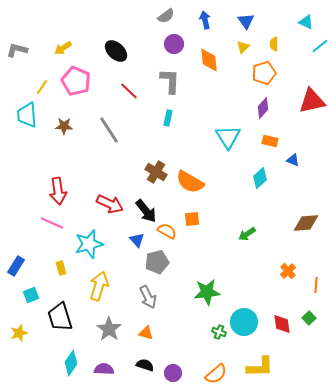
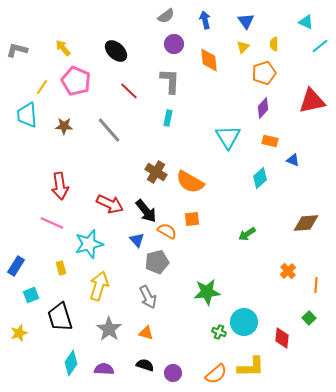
yellow arrow at (63, 48): rotated 84 degrees clockwise
gray line at (109, 130): rotated 8 degrees counterclockwise
red arrow at (58, 191): moved 2 px right, 5 px up
red diamond at (282, 324): moved 14 px down; rotated 15 degrees clockwise
yellow L-shape at (260, 367): moved 9 px left
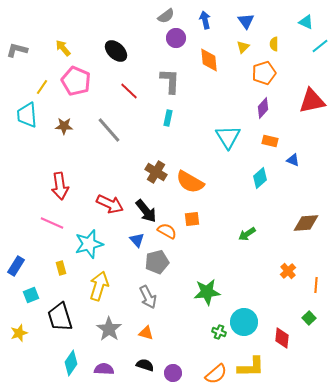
purple circle at (174, 44): moved 2 px right, 6 px up
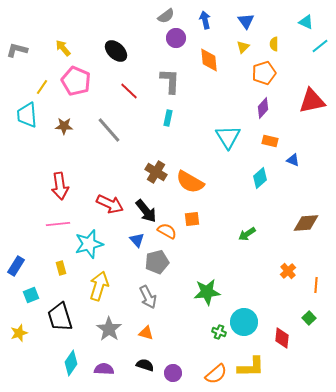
pink line at (52, 223): moved 6 px right, 1 px down; rotated 30 degrees counterclockwise
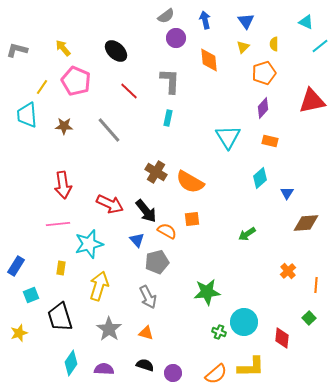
blue triangle at (293, 160): moved 6 px left, 33 px down; rotated 40 degrees clockwise
red arrow at (60, 186): moved 3 px right, 1 px up
yellow rectangle at (61, 268): rotated 24 degrees clockwise
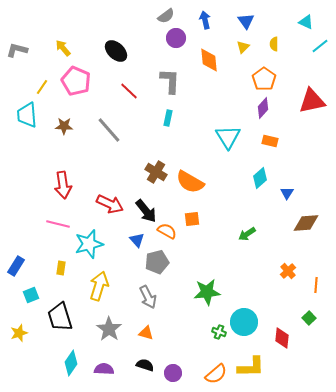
orange pentagon at (264, 73): moved 6 px down; rotated 20 degrees counterclockwise
pink line at (58, 224): rotated 20 degrees clockwise
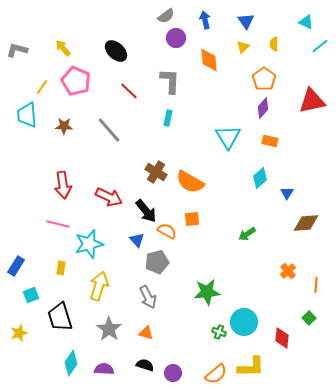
red arrow at (110, 204): moved 1 px left, 7 px up
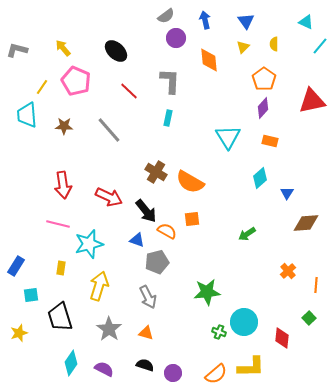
cyan line at (320, 46): rotated 12 degrees counterclockwise
blue triangle at (137, 240): rotated 28 degrees counterclockwise
cyan square at (31, 295): rotated 14 degrees clockwise
purple semicircle at (104, 369): rotated 24 degrees clockwise
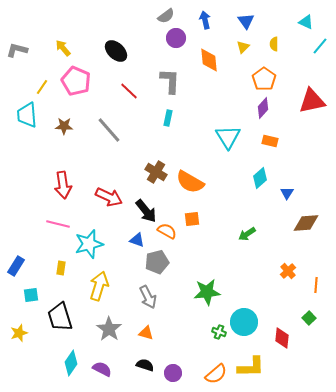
purple semicircle at (104, 369): moved 2 px left
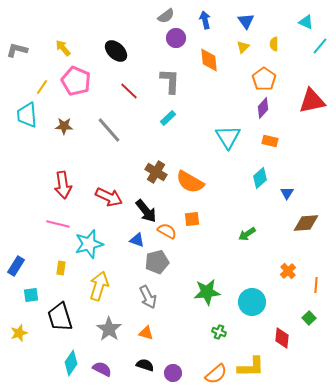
cyan rectangle at (168, 118): rotated 35 degrees clockwise
cyan circle at (244, 322): moved 8 px right, 20 px up
